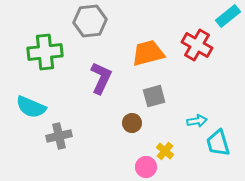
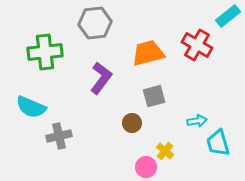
gray hexagon: moved 5 px right, 2 px down
purple L-shape: rotated 12 degrees clockwise
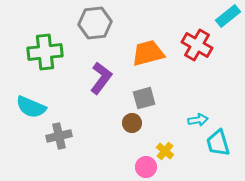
gray square: moved 10 px left, 2 px down
cyan arrow: moved 1 px right, 1 px up
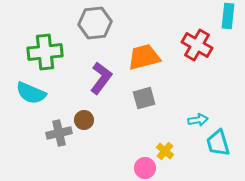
cyan rectangle: rotated 45 degrees counterclockwise
orange trapezoid: moved 4 px left, 4 px down
cyan semicircle: moved 14 px up
brown circle: moved 48 px left, 3 px up
gray cross: moved 3 px up
pink circle: moved 1 px left, 1 px down
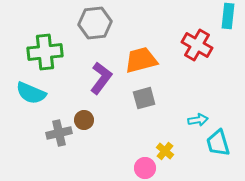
orange trapezoid: moved 3 px left, 3 px down
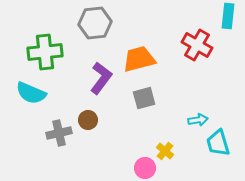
orange trapezoid: moved 2 px left, 1 px up
brown circle: moved 4 px right
